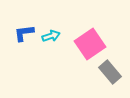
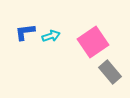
blue L-shape: moved 1 px right, 1 px up
pink square: moved 3 px right, 2 px up
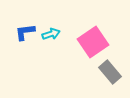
cyan arrow: moved 2 px up
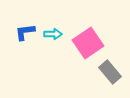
cyan arrow: moved 2 px right; rotated 18 degrees clockwise
pink square: moved 5 px left, 1 px down
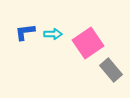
gray rectangle: moved 1 px right, 2 px up
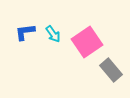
cyan arrow: rotated 54 degrees clockwise
pink square: moved 1 px left, 1 px up
